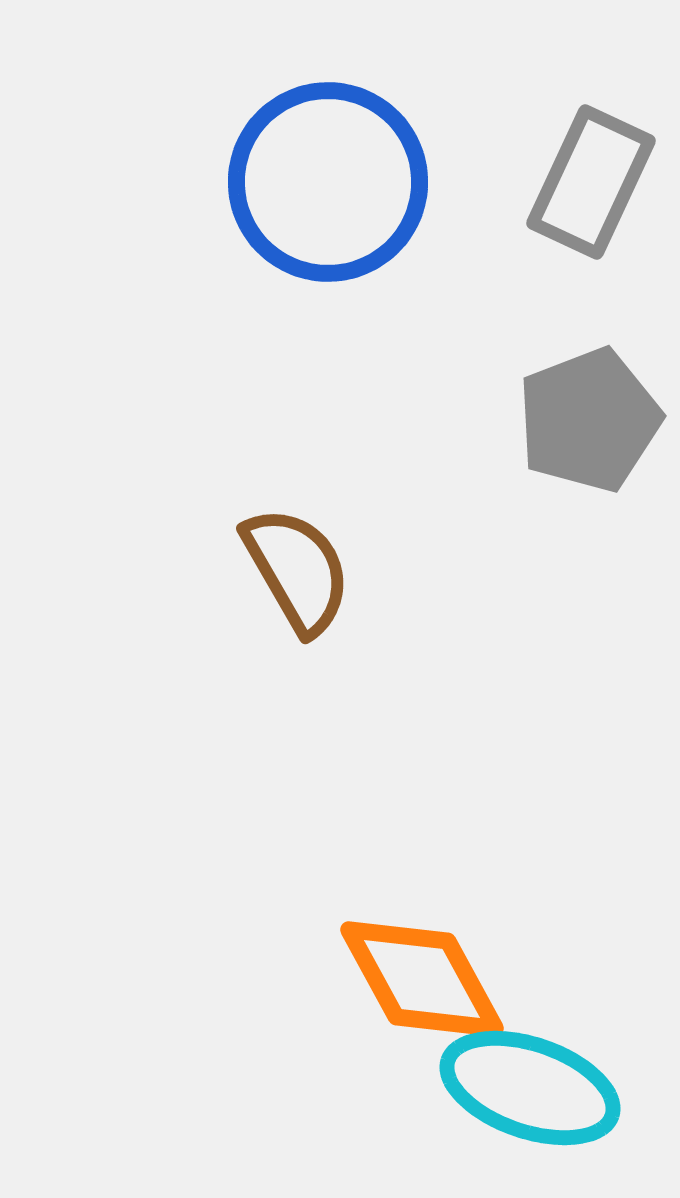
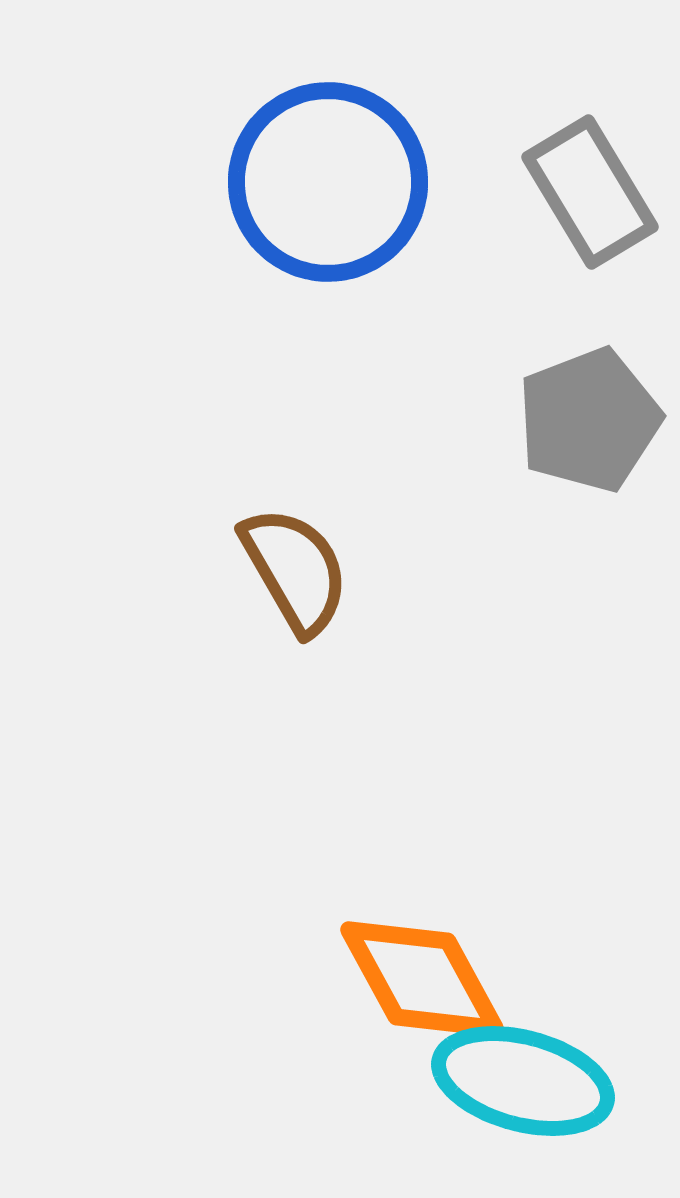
gray rectangle: moved 1 px left, 10 px down; rotated 56 degrees counterclockwise
brown semicircle: moved 2 px left
cyan ellipse: moved 7 px left, 7 px up; rotated 4 degrees counterclockwise
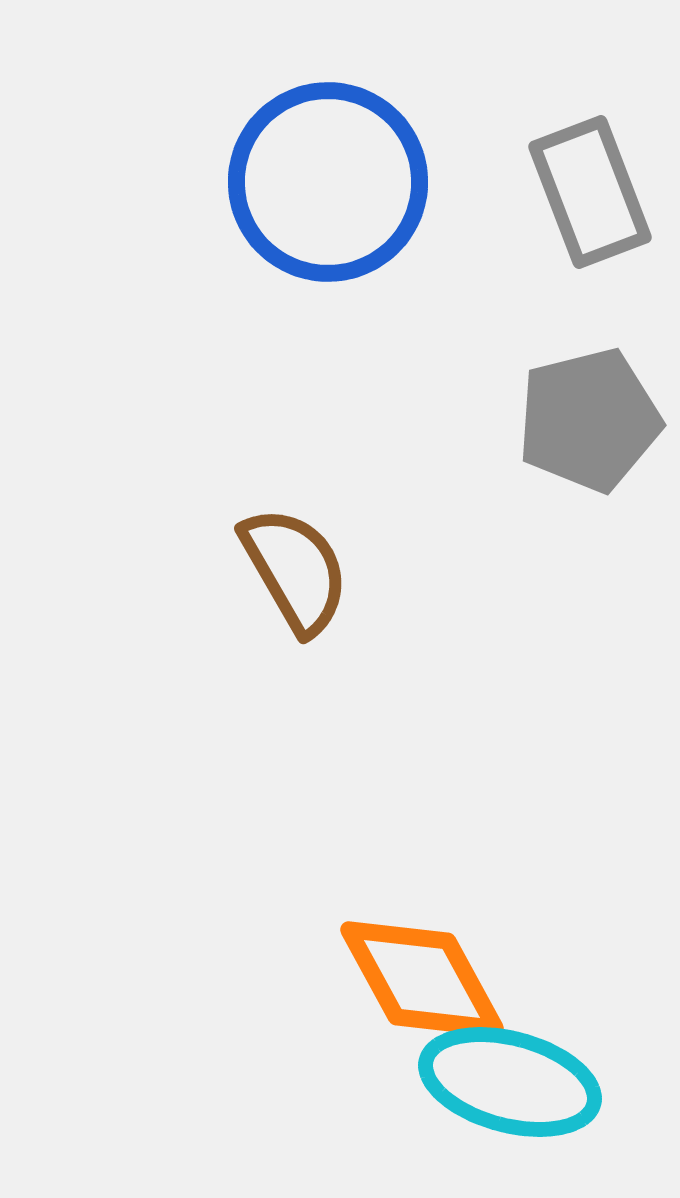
gray rectangle: rotated 10 degrees clockwise
gray pentagon: rotated 7 degrees clockwise
cyan ellipse: moved 13 px left, 1 px down
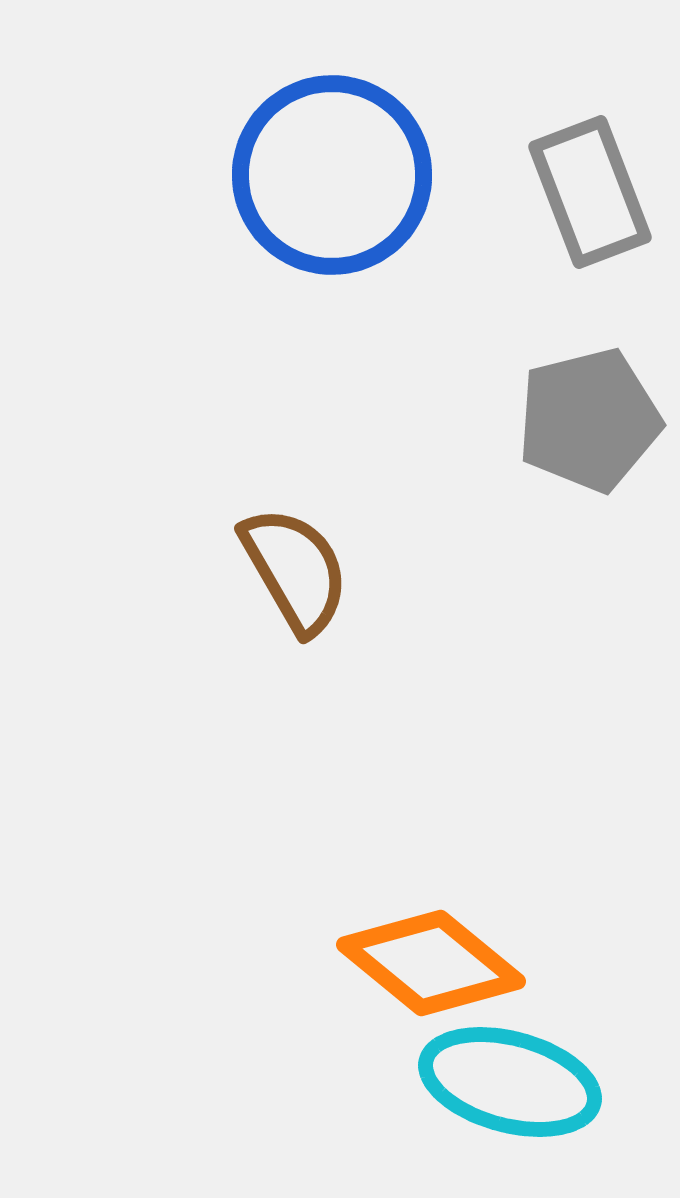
blue circle: moved 4 px right, 7 px up
orange diamond: moved 9 px right, 16 px up; rotated 22 degrees counterclockwise
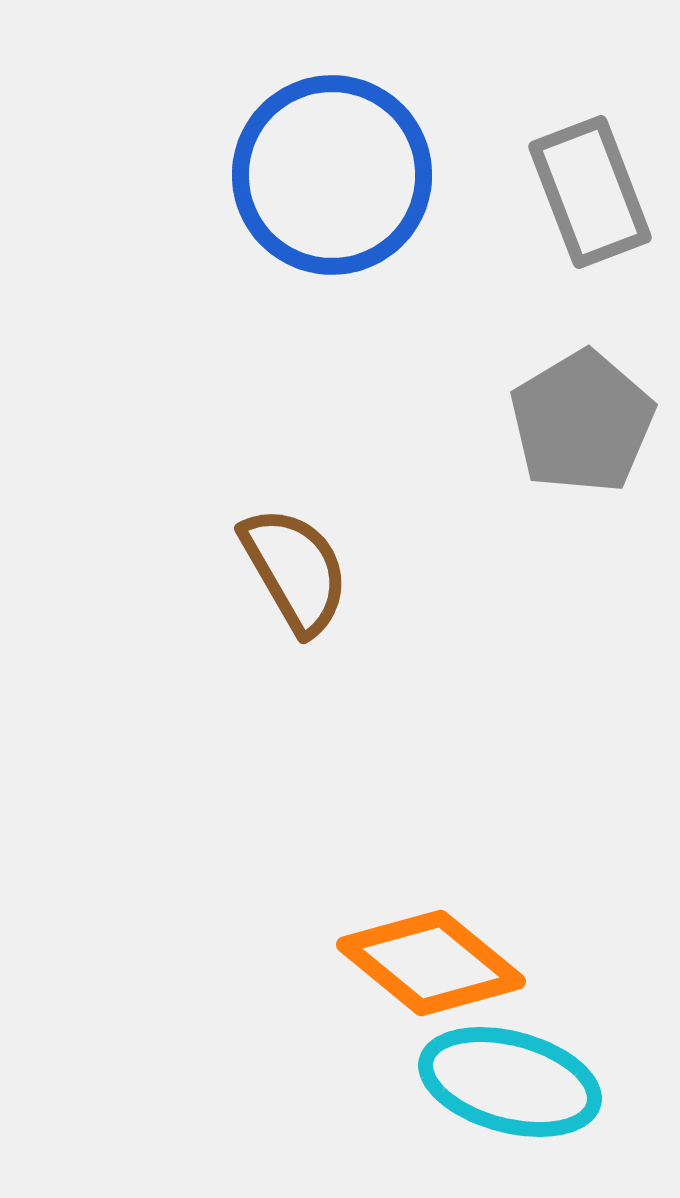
gray pentagon: moved 7 px left, 2 px down; rotated 17 degrees counterclockwise
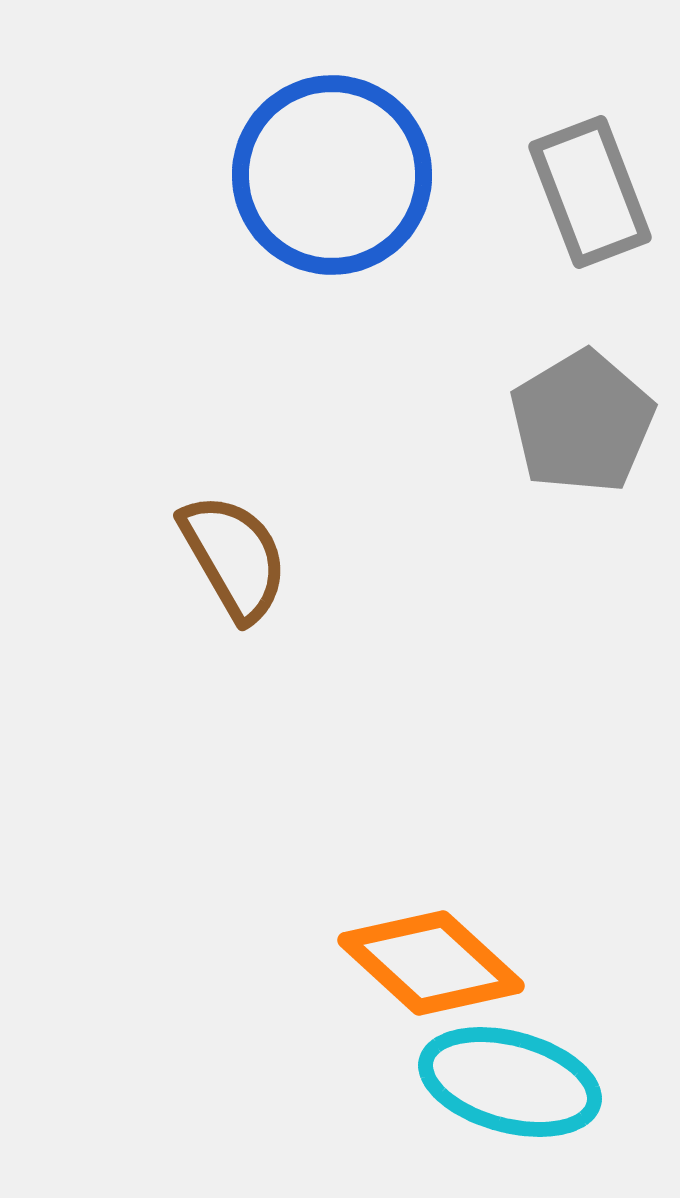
brown semicircle: moved 61 px left, 13 px up
orange diamond: rotated 3 degrees clockwise
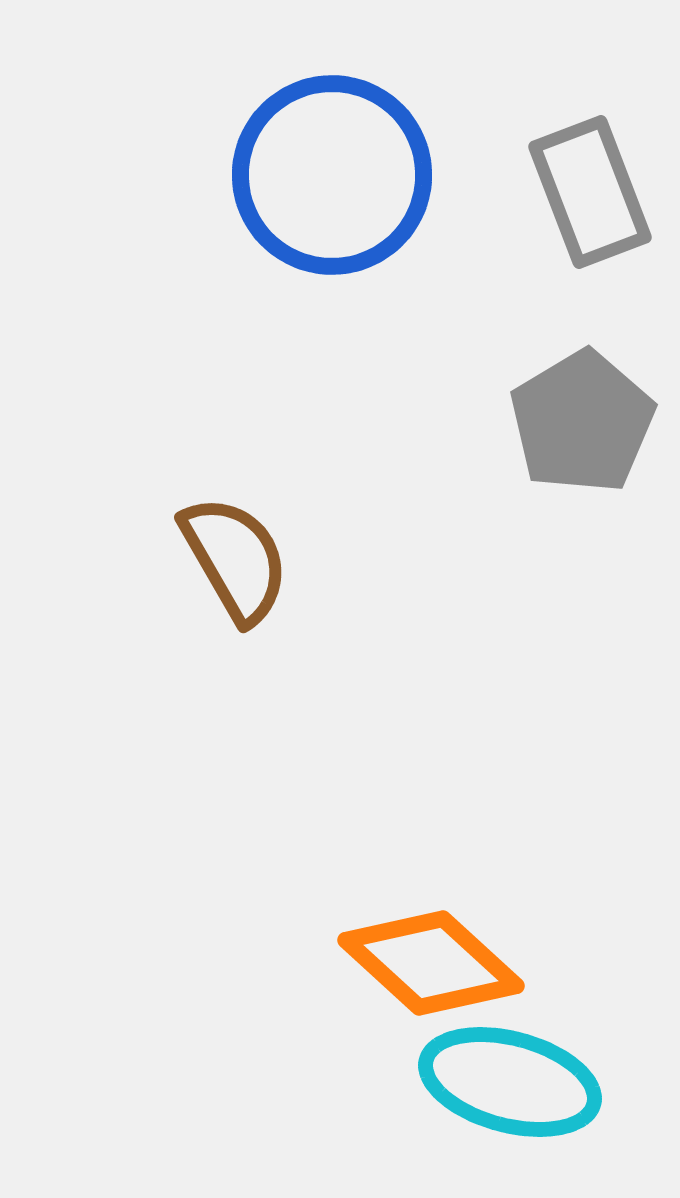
brown semicircle: moved 1 px right, 2 px down
